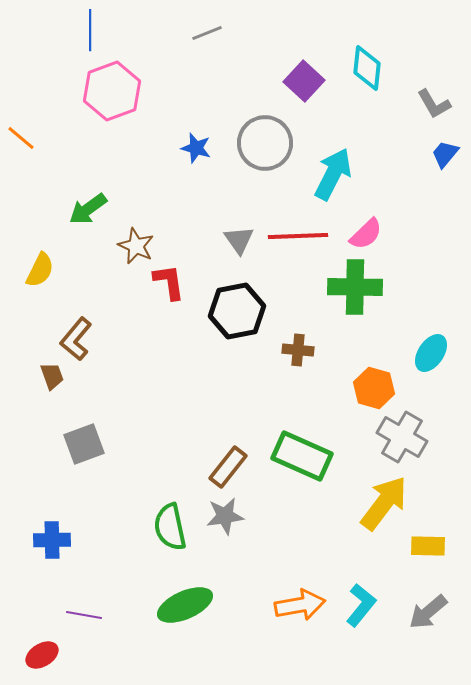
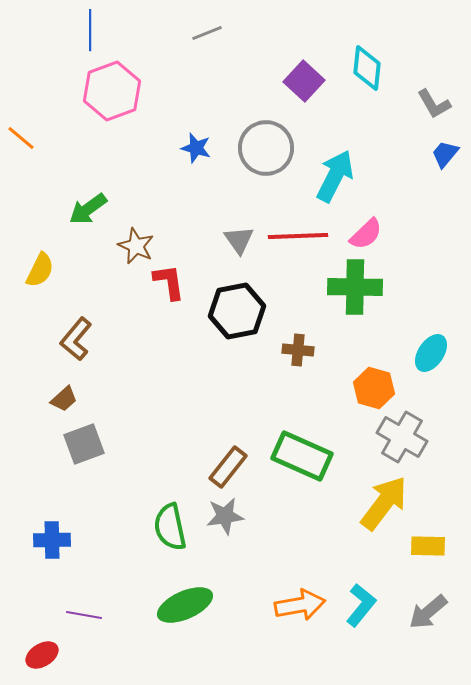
gray circle: moved 1 px right, 5 px down
cyan arrow: moved 2 px right, 2 px down
brown trapezoid: moved 12 px right, 23 px down; rotated 68 degrees clockwise
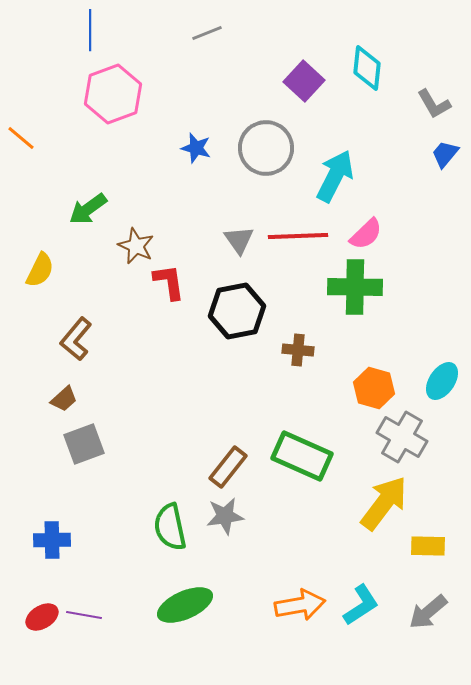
pink hexagon: moved 1 px right, 3 px down
cyan ellipse: moved 11 px right, 28 px down
cyan L-shape: rotated 18 degrees clockwise
red ellipse: moved 38 px up
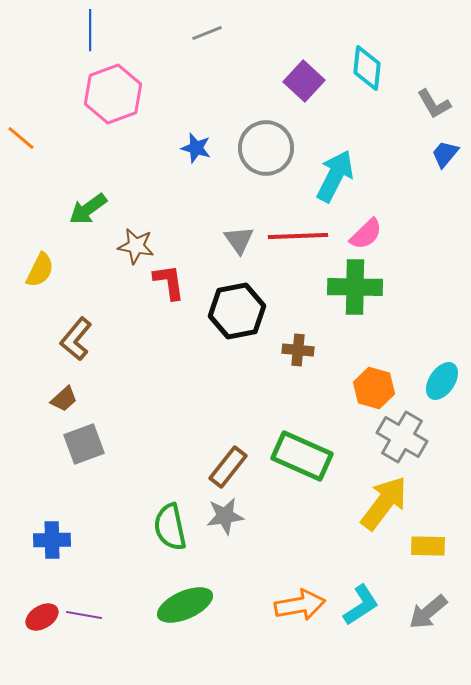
brown star: rotated 15 degrees counterclockwise
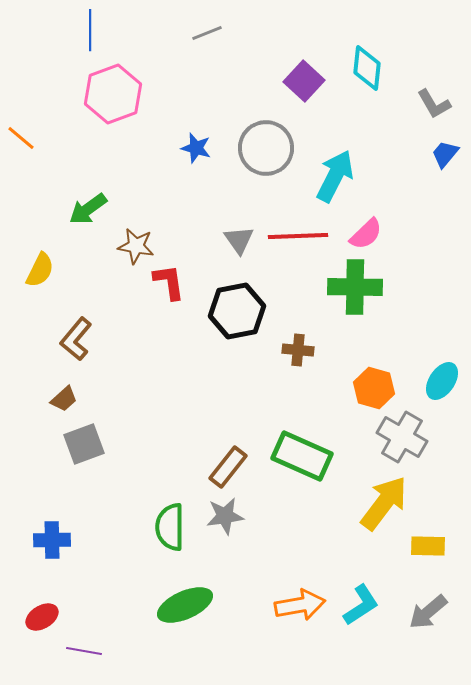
green semicircle: rotated 12 degrees clockwise
purple line: moved 36 px down
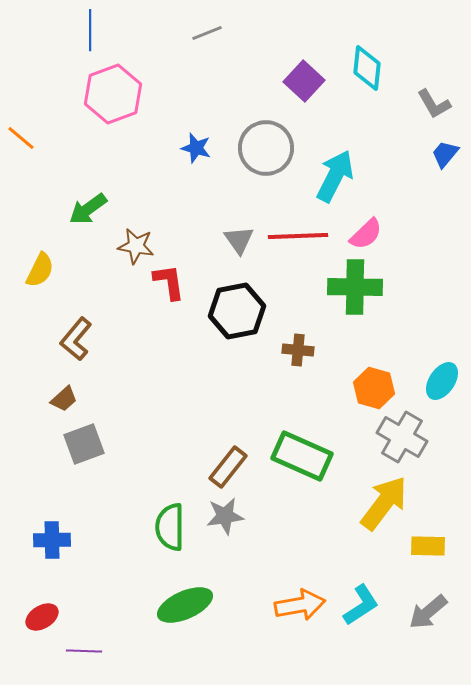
purple line: rotated 8 degrees counterclockwise
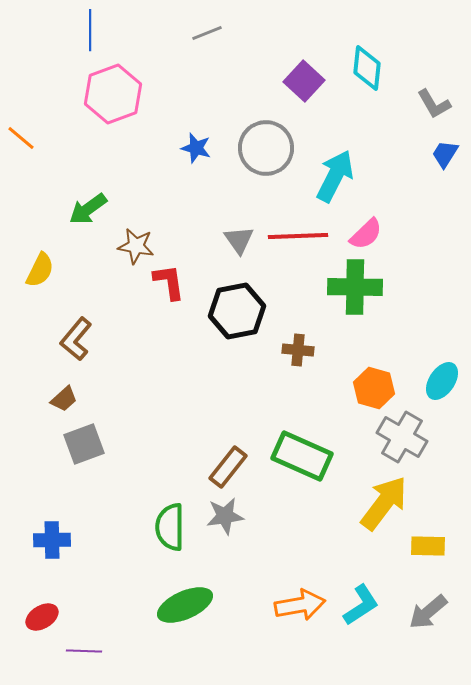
blue trapezoid: rotated 8 degrees counterclockwise
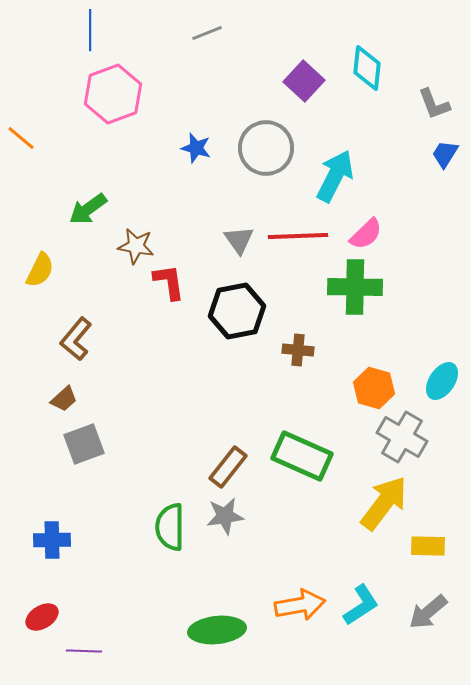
gray L-shape: rotated 9 degrees clockwise
green ellipse: moved 32 px right, 25 px down; rotated 18 degrees clockwise
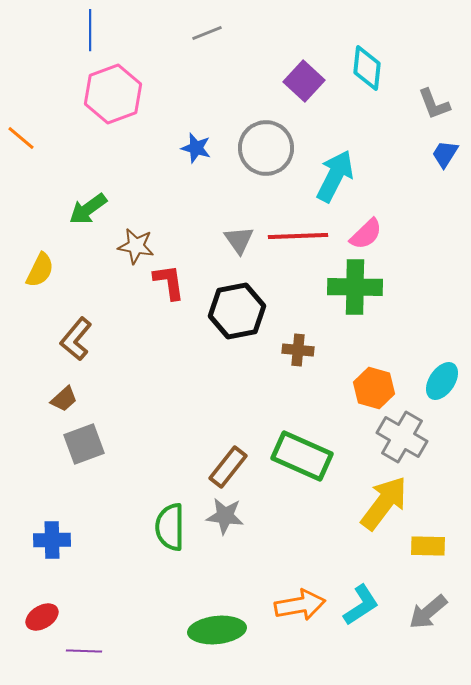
gray star: rotated 15 degrees clockwise
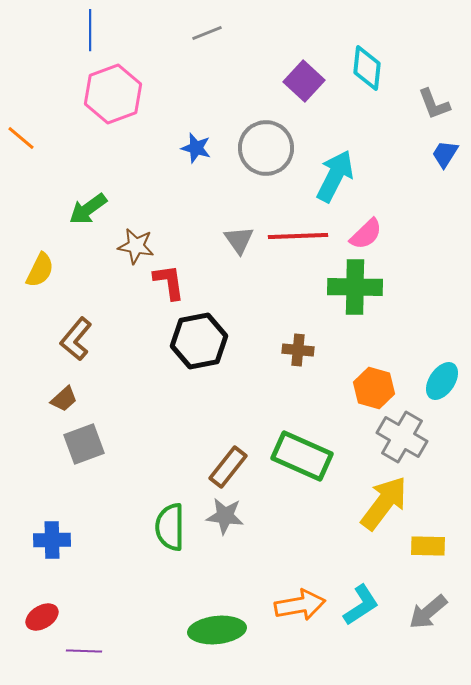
black hexagon: moved 38 px left, 30 px down
